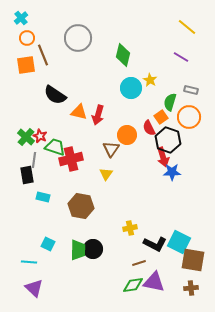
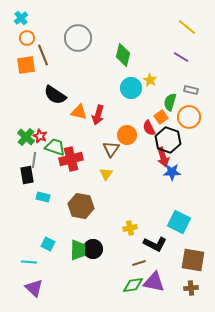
cyan square at (179, 242): moved 20 px up
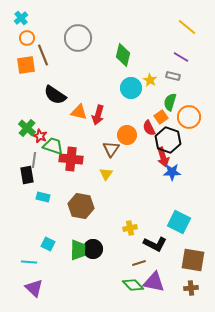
gray rectangle at (191, 90): moved 18 px left, 14 px up
green cross at (26, 137): moved 1 px right, 9 px up
green trapezoid at (55, 147): moved 2 px left, 1 px up
red cross at (71, 159): rotated 20 degrees clockwise
green diamond at (133, 285): rotated 55 degrees clockwise
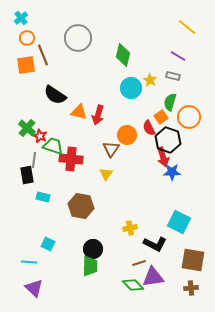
purple line at (181, 57): moved 3 px left, 1 px up
green trapezoid at (78, 250): moved 12 px right, 16 px down
purple triangle at (154, 282): moved 1 px left, 5 px up; rotated 20 degrees counterclockwise
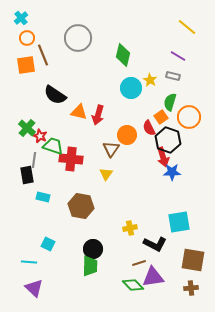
cyan square at (179, 222): rotated 35 degrees counterclockwise
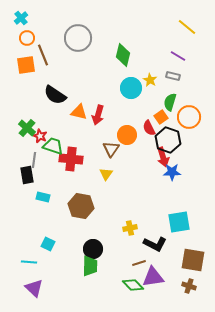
brown cross at (191, 288): moved 2 px left, 2 px up; rotated 24 degrees clockwise
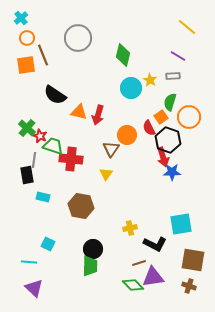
gray rectangle at (173, 76): rotated 16 degrees counterclockwise
cyan square at (179, 222): moved 2 px right, 2 px down
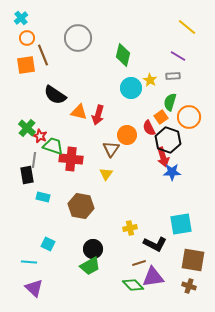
green trapezoid at (90, 266): rotated 60 degrees clockwise
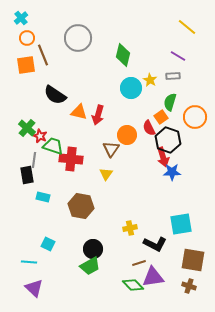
orange circle at (189, 117): moved 6 px right
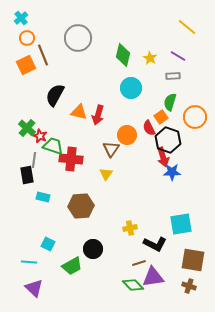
orange square at (26, 65): rotated 18 degrees counterclockwise
yellow star at (150, 80): moved 22 px up
black semicircle at (55, 95): rotated 85 degrees clockwise
brown hexagon at (81, 206): rotated 15 degrees counterclockwise
green trapezoid at (90, 266): moved 18 px left
